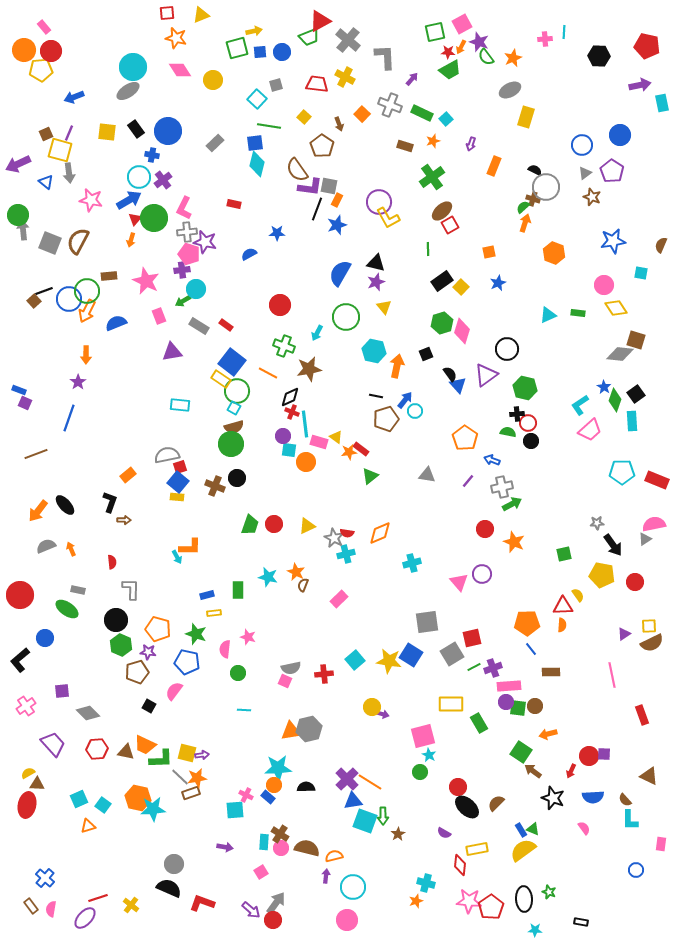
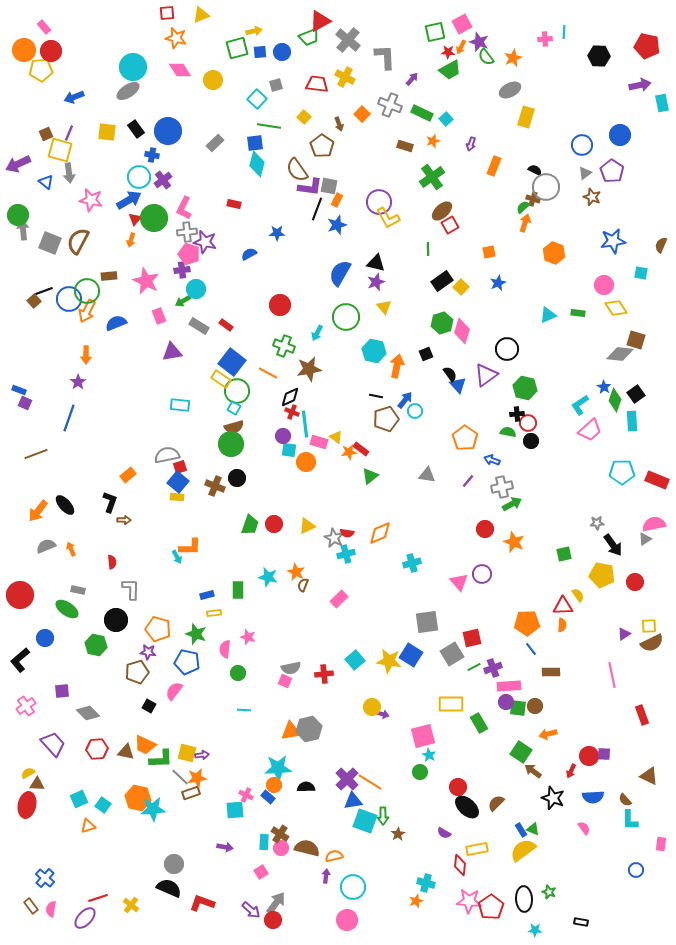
green hexagon at (121, 645): moved 25 px left; rotated 10 degrees counterclockwise
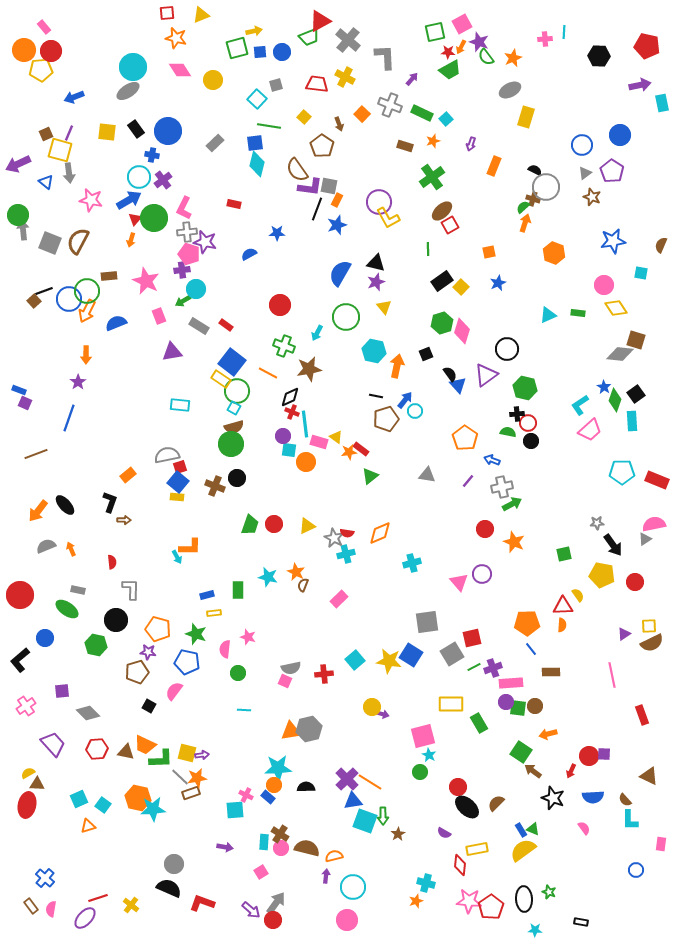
pink rectangle at (509, 686): moved 2 px right, 3 px up
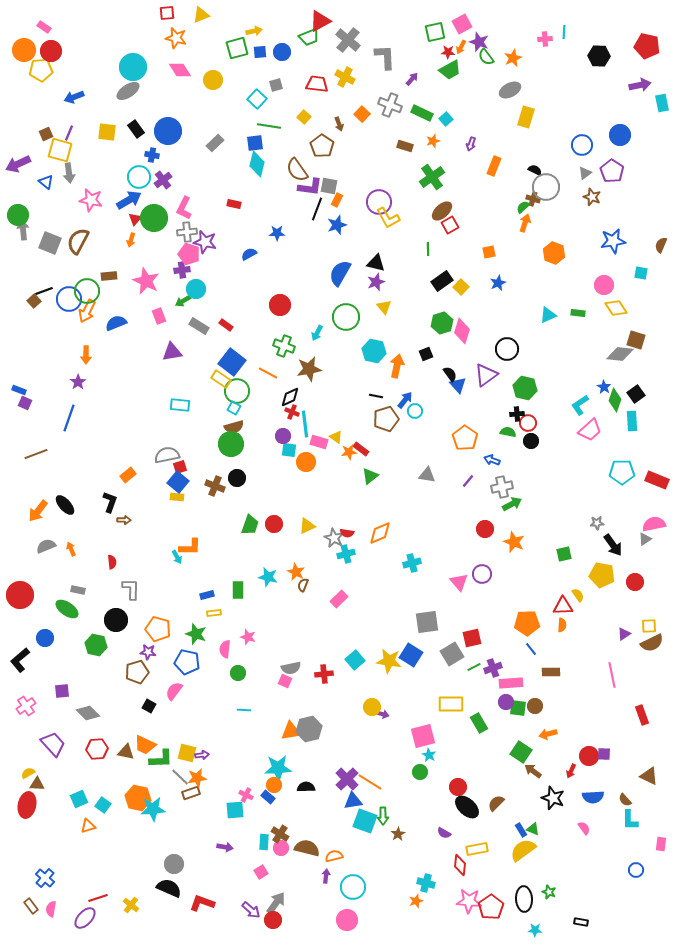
pink rectangle at (44, 27): rotated 16 degrees counterclockwise
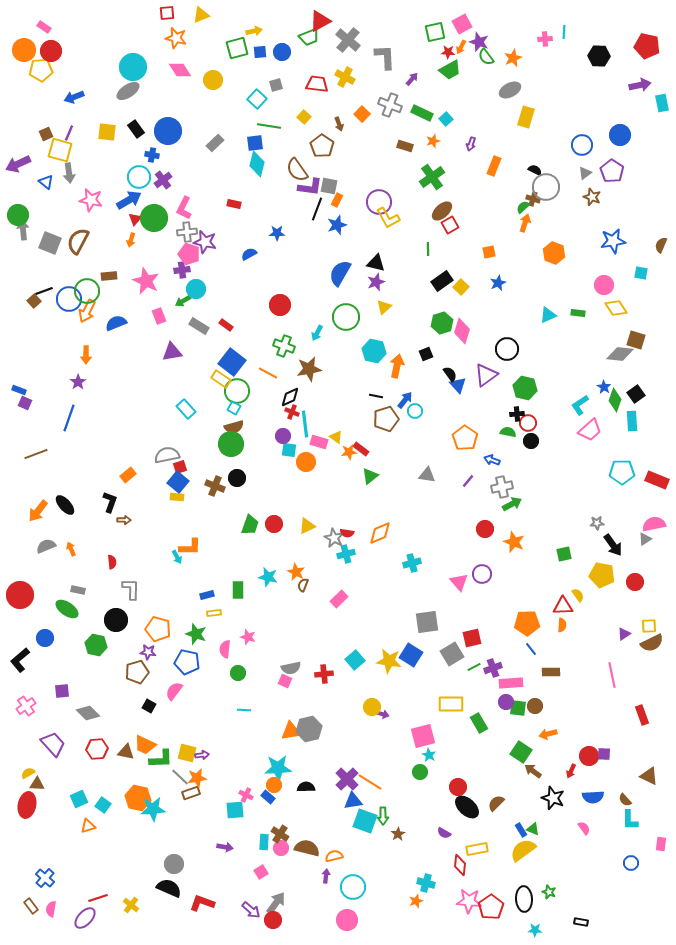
yellow triangle at (384, 307): rotated 28 degrees clockwise
cyan rectangle at (180, 405): moved 6 px right, 4 px down; rotated 42 degrees clockwise
blue circle at (636, 870): moved 5 px left, 7 px up
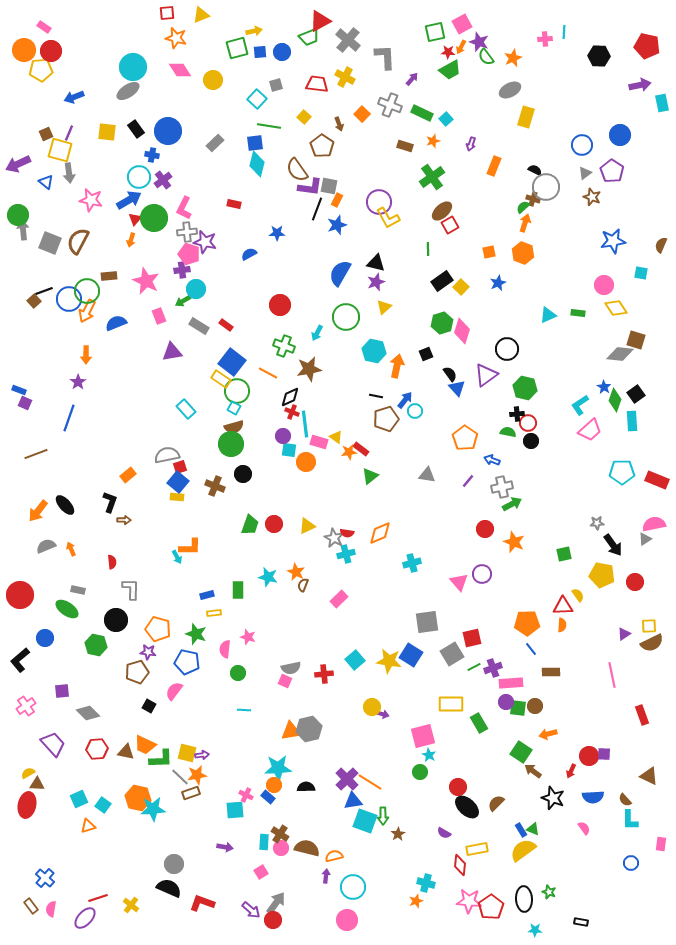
orange hexagon at (554, 253): moved 31 px left
blue triangle at (458, 385): moved 1 px left, 3 px down
black circle at (237, 478): moved 6 px right, 4 px up
orange star at (197, 778): moved 3 px up
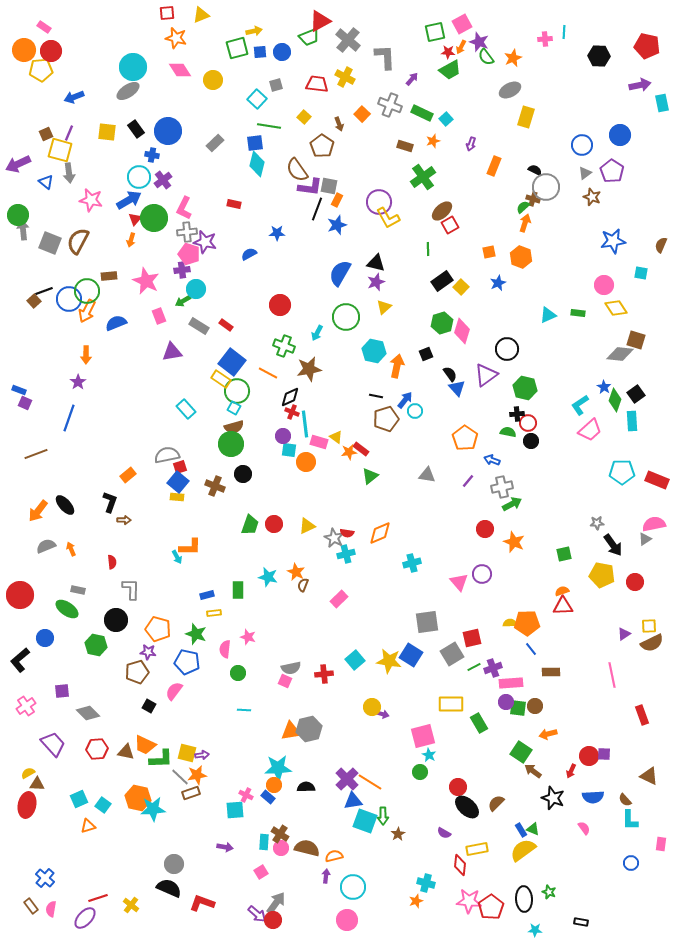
green cross at (432, 177): moved 9 px left
orange hexagon at (523, 253): moved 2 px left, 4 px down
yellow semicircle at (578, 595): moved 68 px left, 28 px down; rotated 56 degrees counterclockwise
orange semicircle at (562, 625): moved 34 px up; rotated 112 degrees counterclockwise
purple arrow at (251, 910): moved 6 px right, 4 px down
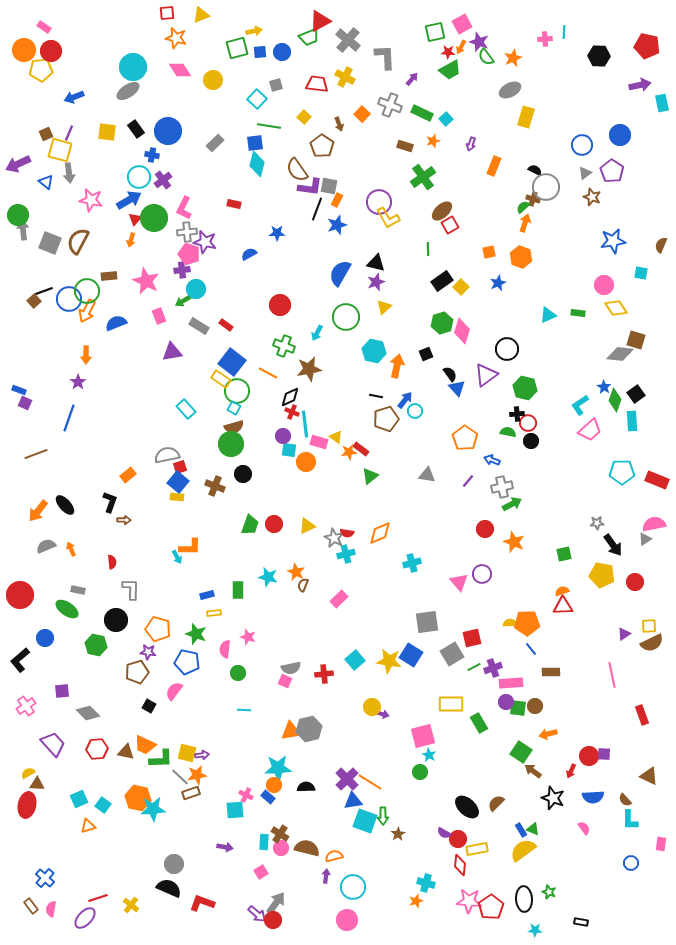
red circle at (458, 787): moved 52 px down
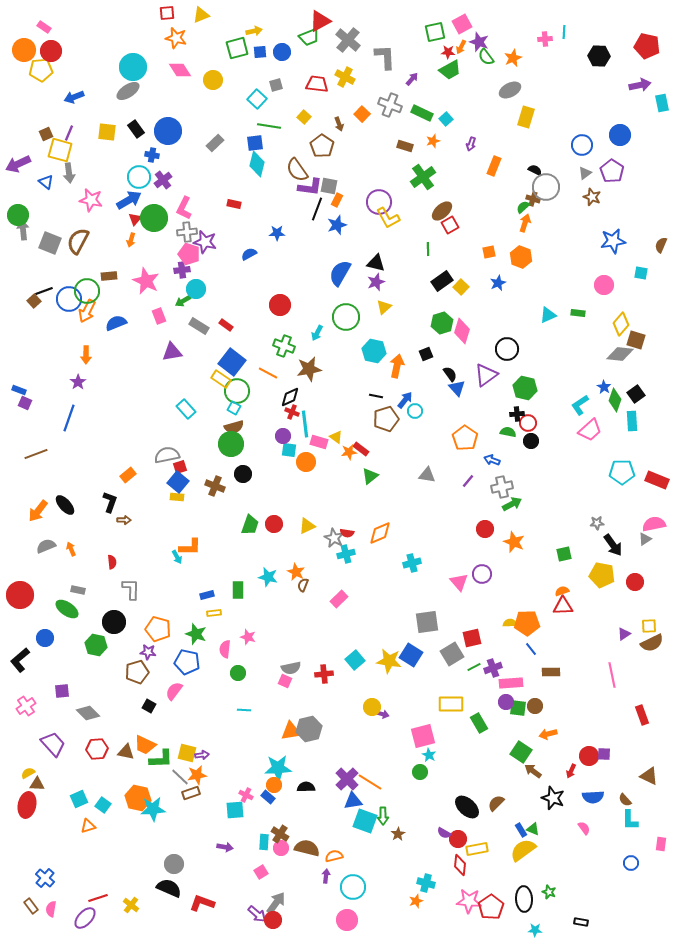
yellow diamond at (616, 308): moved 5 px right, 16 px down; rotated 75 degrees clockwise
black circle at (116, 620): moved 2 px left, 2 px down
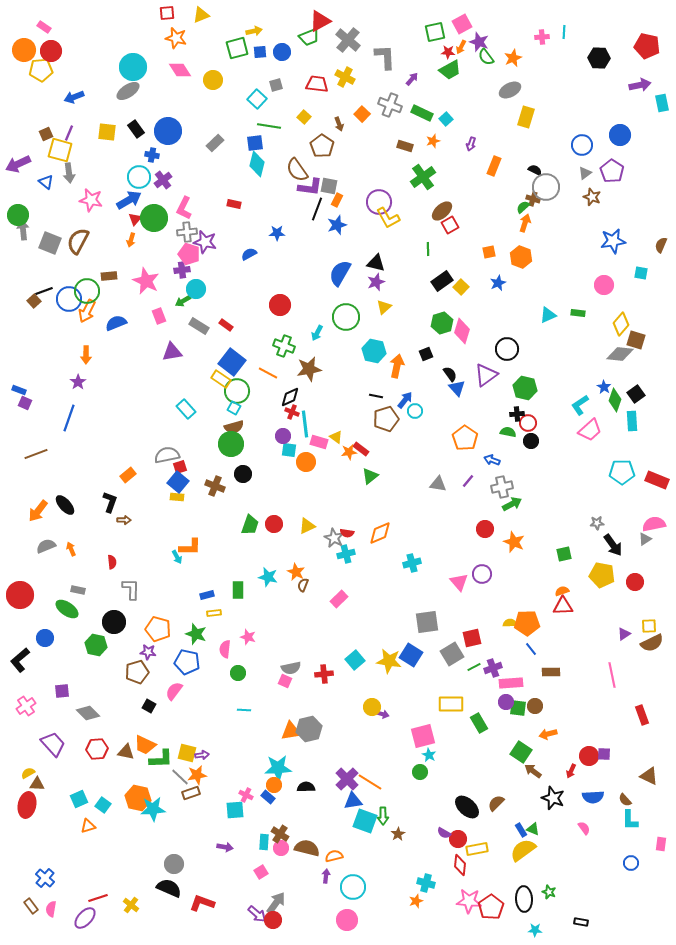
pink cross at (545, 39): moved 3 px left, 2 px up
black hexagon at (599, 56): moved 2 px down
gray triangle at (427, 475): moved 11 px right, 9 px down
